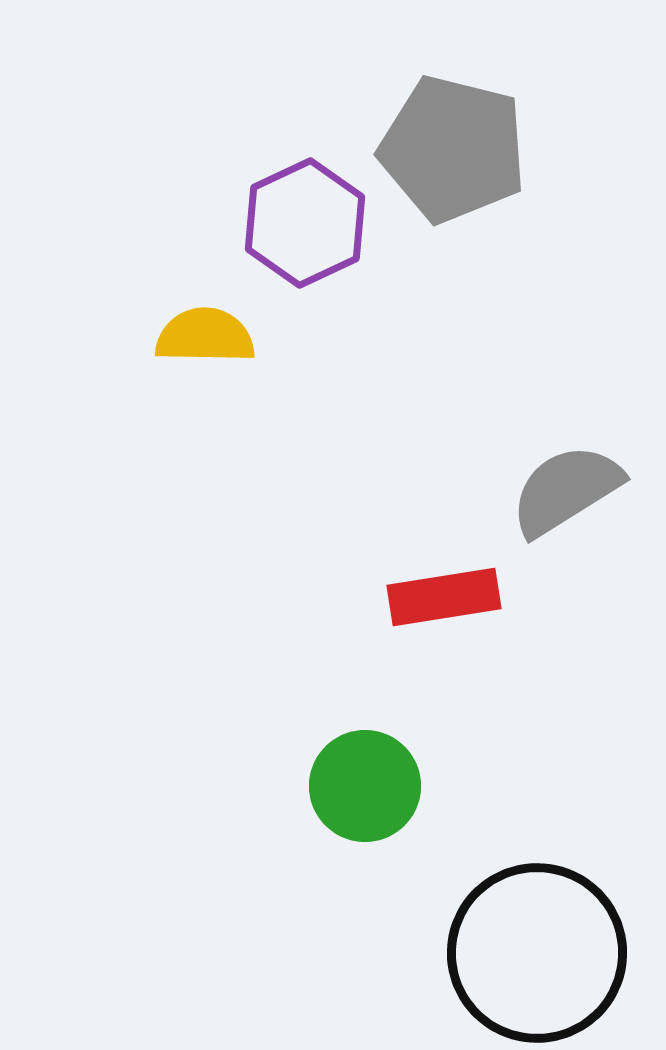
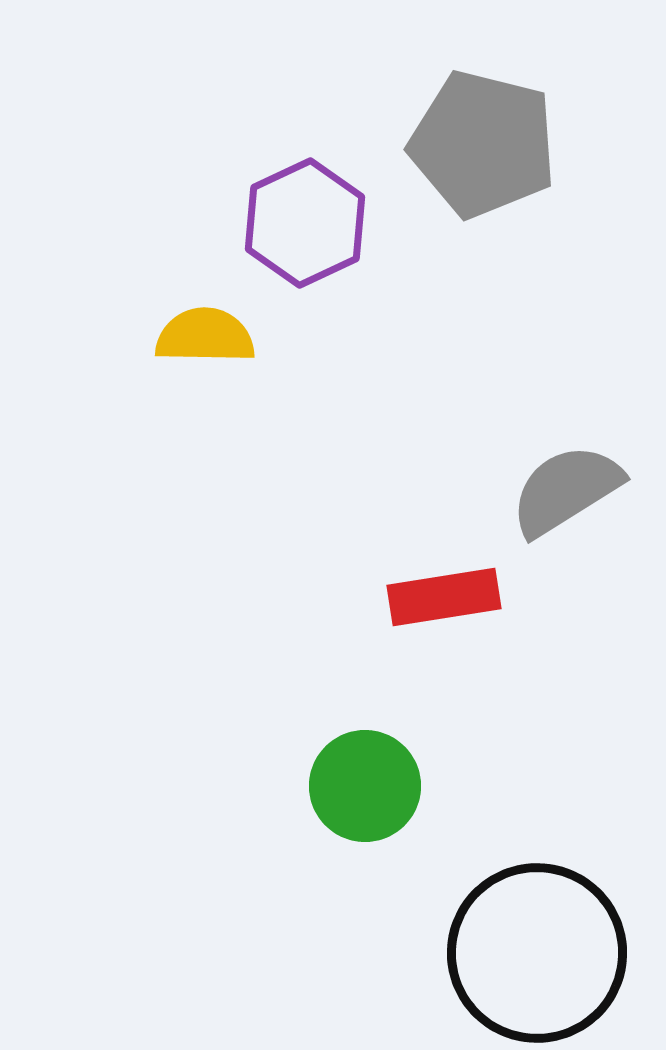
gray pentagon: moved 30 px right, 5 px up
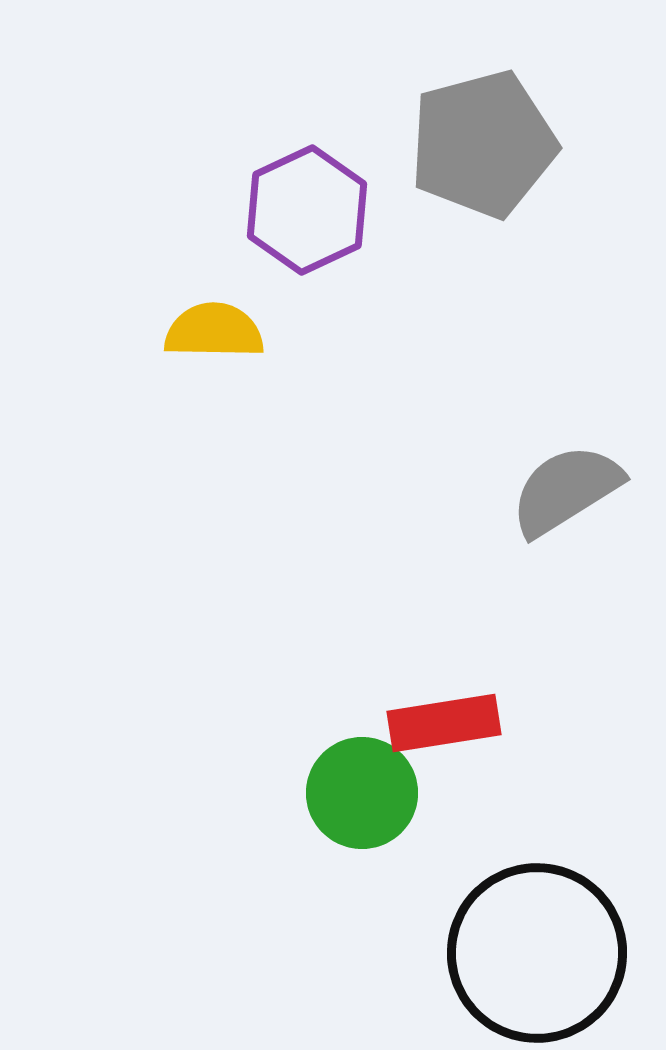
gray pentagon: rotated 29 degrees counterclockwise
purple hexagon: moved 2 px right, 13 px up
yellow semicircle: moved 9 px right, 5 px up
red rectangle: moved 126 px down
green circle: moved 3 px left, 7 px down
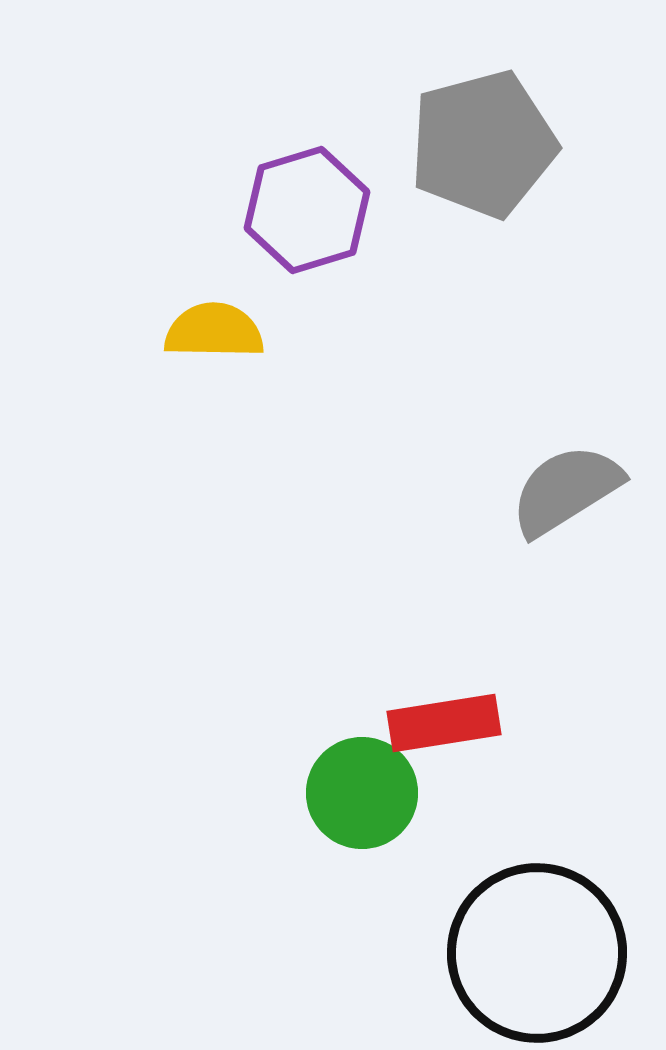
purple hexagon: rotated 8 degrees clockwise
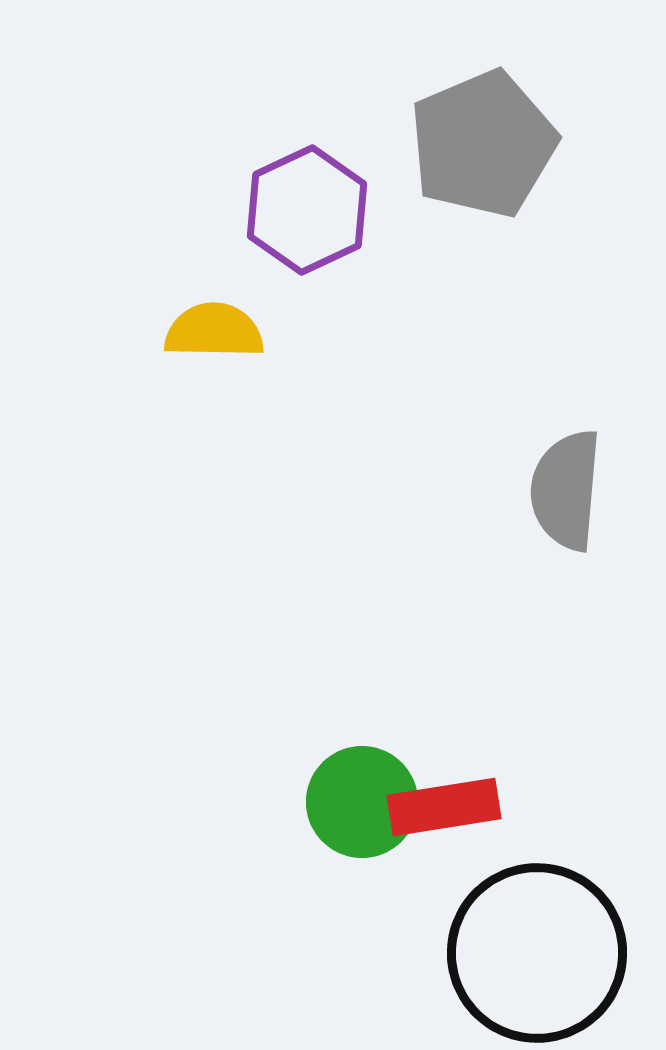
gray pentagon: rotated 8 degrees counterclockwise
purple hexagon: rotated 8 degrees counterclockwise
gray semicircle: rotated 53 degrees counterclockwise
red rectangle: moved 84 px down
green circle: moved 9 px down
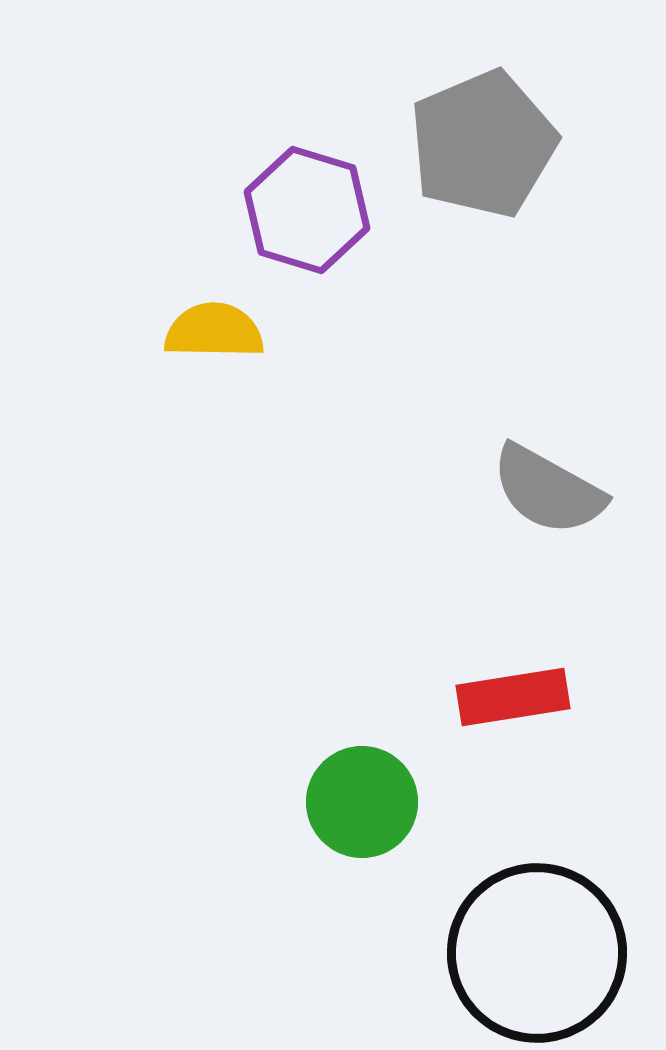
purple hexagon: rotated 18 degrees counterclockwise
gray semicircle: moved 18 px left; rotated 66 degrees counterclockwise
red rectangle: moved 69 px right, 110 px up
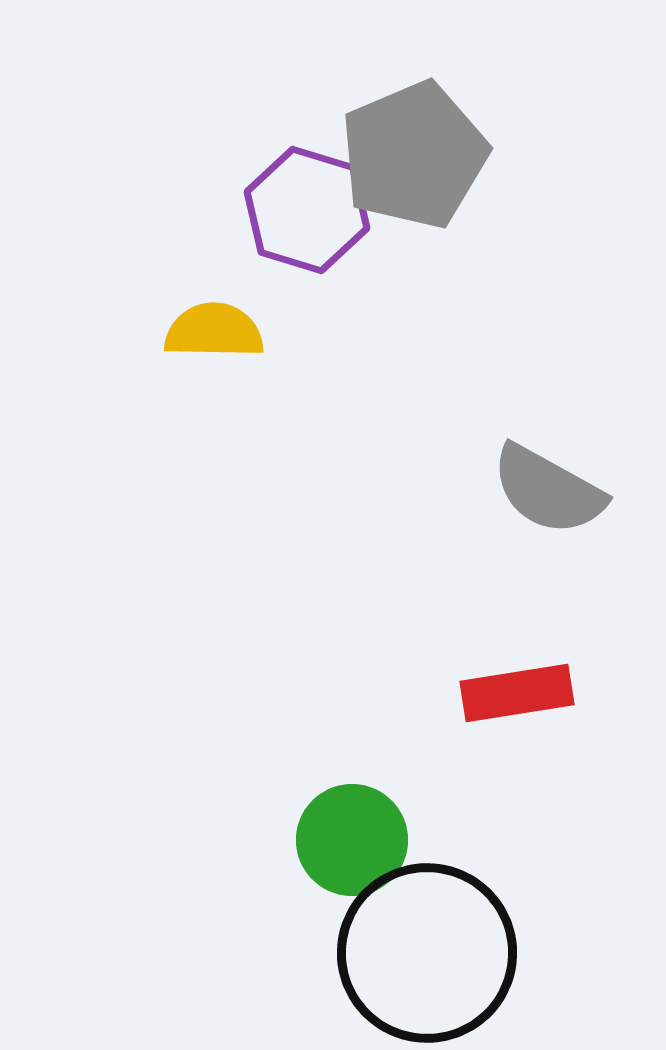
gray pentagon: moved 69 px left, 11 px down
red rectangle: moved 4 px right, 4 px up
green circle: moved 10 px left, 38 px down
black circle: moved 110 px left
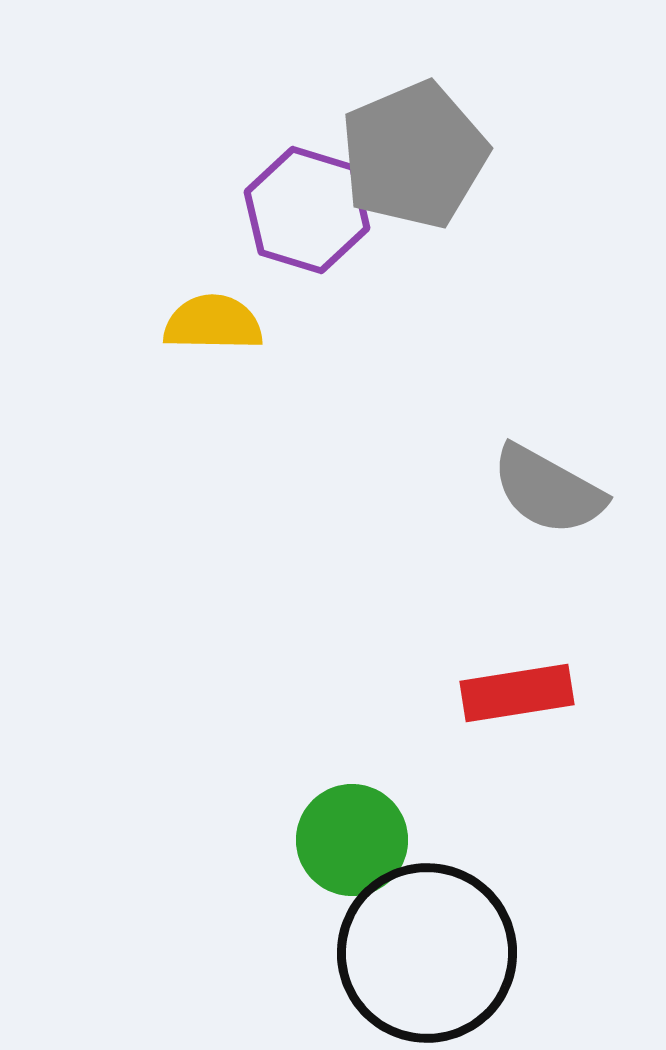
yellow semicircle: moved 1 px left, 8 px up
